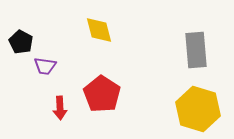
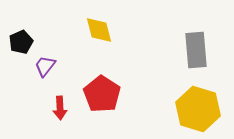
black pentagon: rotated 20 degrees clockwise
purple trapezoid: rotated 120 degrees clockwise
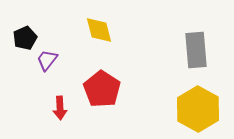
black pentagon: moved 4 px right, 4 px up
purple trapezoid: moved 2 px right, 6 px up
red pentagon: moved 5 px up
yellow hexagon: rotated 12 degrees clockwise
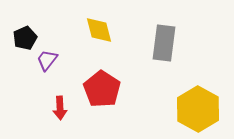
gray rectangle: moved 32 px left, 7 px up; rotated 12 degrees clockwise
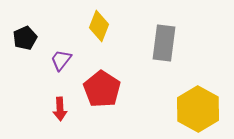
yellow diamond: moved 4 px up; rotated 36 degrees clockwise
purple trapezoid: moved 14 px right
red arrow: moved 1 px down
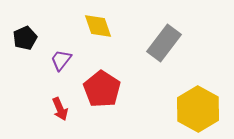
yellow diamond: moved 1 px left; rotated 40 degrees counterclockwise
gray rectangle: rotated 30 degrees clockwise
red arrow: rotated 20 degrees counterclockwise
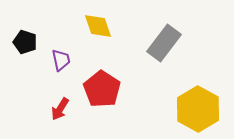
black pentagon: moved 4 px down; rotated 30 degrees counterclockwise
purple trapezoid: rotated 130 degrees clockwise
red arrow: rotated 55 degrees clockwise
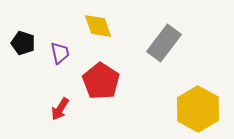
black pentagon: moved 2 px left, 1 px down
purple trapezoid: moved 1 px left, 7 px up
red pentagon: moved 1 px left, 8 px up
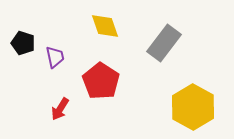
yellow diamond: moved 7 px right
purple trapezoid: moved 5 px left, 4 px down
yellow hexagon: moved 5 px left, 2 px up
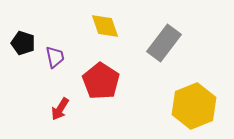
yellow hexagon: moved 1 px right, 1 px up; rotated 9 degrees clockwise
